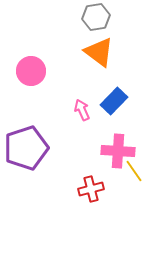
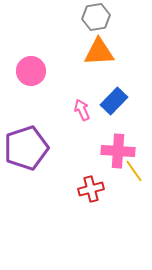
orange triangle: rotated 40 degrees counterclockwise
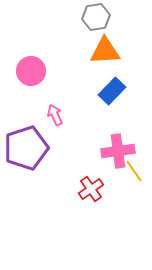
orange triangle: moved 6 px right, 1 px up
blue rectangle: moved 2 px left, 10 px up
pink arrow: moved 27 px left, 5 px down
pink cross: rotated 12 degrees counterclockwise
red cross: rotated 20 degrees counterclockwise
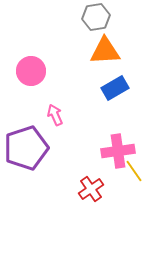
blue rectangle: moved 3 px right, 3 px up; rotated 16 degrees clockwise
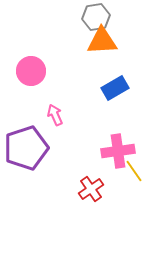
orange triangle: moved 3 px left, 10 px up
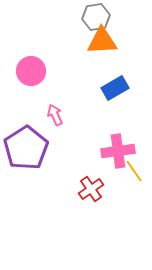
purple pentagon: rotated 15 degrees counterclockwise
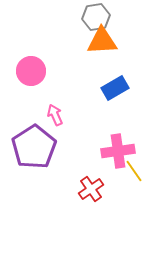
purple pentagon: moved 8 px right, 1 px up
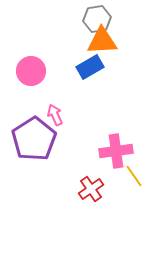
gray hexagon: moved 1 px right, 2 px down
blue rectangle: moved 25 px left, 21 px up
purple pentagon: moved 8 px up
pink cross: moved 2 px left
yellow line: moved 5 px down
